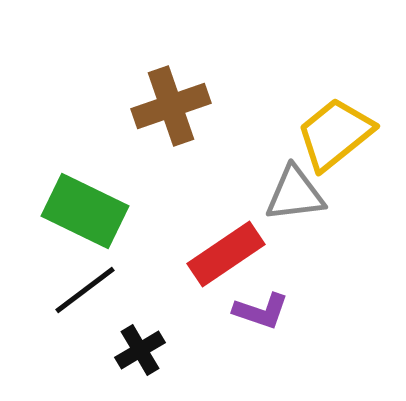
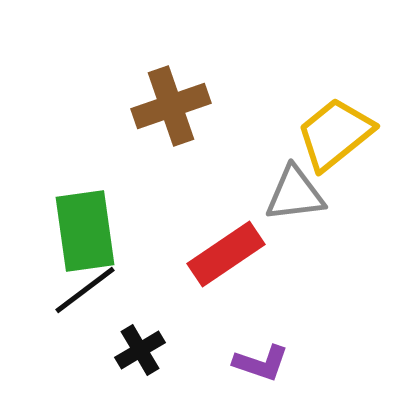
green rectangle: moved 20 px down; rotated 56 degrees clockwise
purple L-shape: moved 52 px down
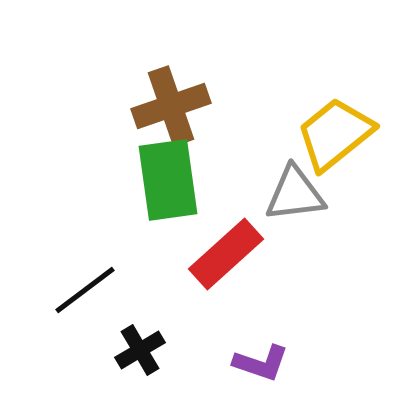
green rectangle: moved 83 px right, 51 px up
red rectangle: rotated 8 degrees counterclockwise
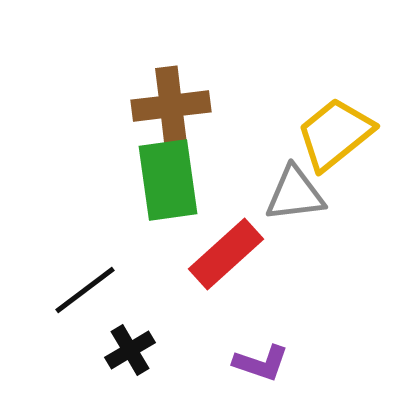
brown cross: rotated 12 degrees clockwise
black cross: moved 10 px left
